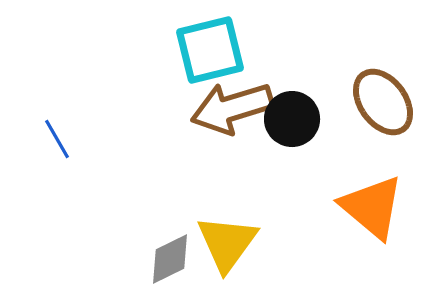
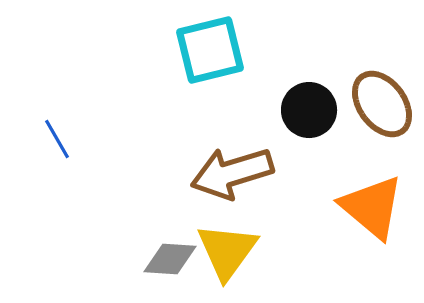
brown ellipse: moved 1 px left, 2 px down
brown arrow: moved 65 px down
black circle: moved 17 px right, 9 px up
yellow triangle: moved 8 px down
gray diamond: rotated 30 degrees clockwise
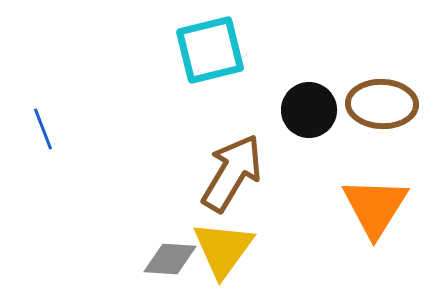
brown ellipse: rotated 52 degrees counterclockwise
blue line: moved 14 px left, 10 px up; rotated 9 degrees clockwise
brown arrow: rotated 138 degrees clockwise
orange triangle: moved 3 px right; rotated 22 degrees clockwise
yellow triangle: moved 4 px left, 2 px up
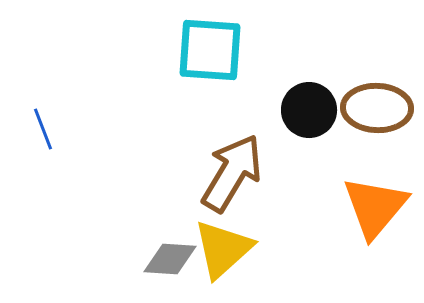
cyan square: rotated 18 degrees clockwise
brown ellipse: moved 5 px left, 4 px down
orange triangle: rotated 8 degrees clockwise
yellow triangle: rotated 12 degrees clockwise
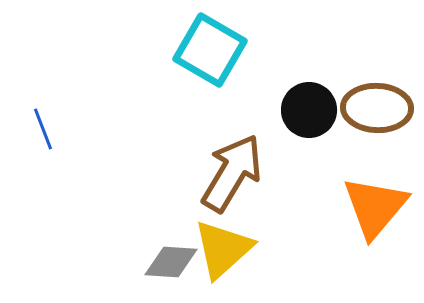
cyan square: rotated 26 degrees clockwise
gray diamond: moved 1 px right, 3 px down
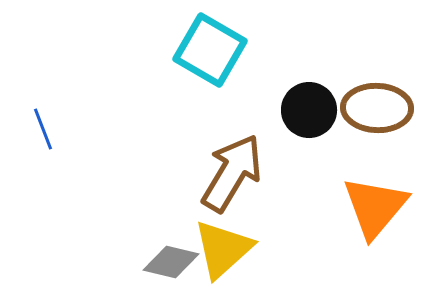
gray diamond: rotated 10 degrees clockwise
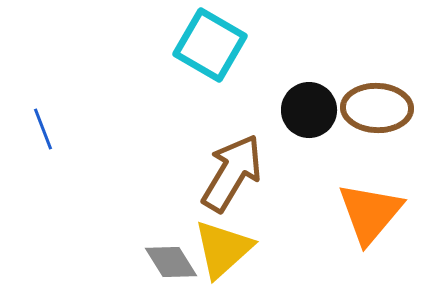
cyan square: moved 5 px up
orange triangle: moved 5 px left, 6 px down
gray diamond: rotated 44 degrees clockwise
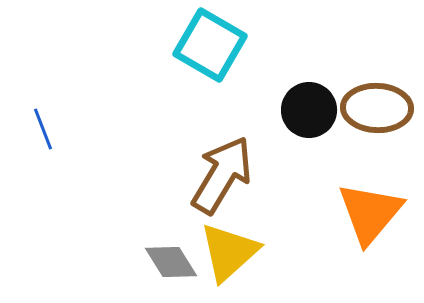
brown arrow: moved 10 px left, 2 px down
yellow triangle: moved 6 px right, 3 px down
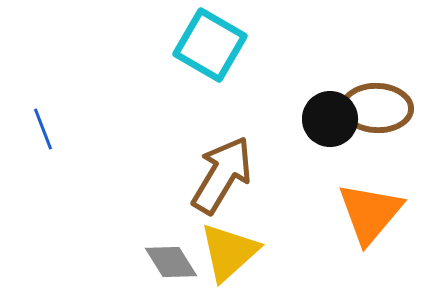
black circle: moved 21 px right, 9 px down
